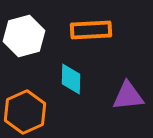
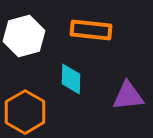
orange rectangle: rotated 9 degrees clockwise
orange hexagon: rotated 6 degrees counterclockwise
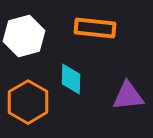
orange rectangle: moved 4 px right, 2 px up
orange hexagon: moved 3 px right, 10 px up
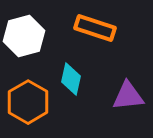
orange rectangle: rotated 12 degrees clockwise
cyan diamond: rotated 12 degrees clockwise
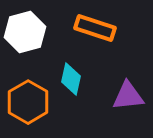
white hexagon: moved 1 px right, 4 px up
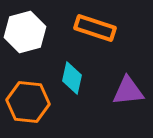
cyan diamond: moved 1 px right, 1 px up
purple triangle: moved 5 px up
orange hexagon: rotated 24 degrees counterclockwise
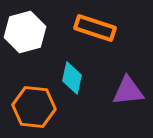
orange hexagon: moved 6 px right, 5 px down
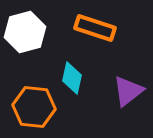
purple triangle: rotated 32 degrees counterclockwise
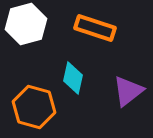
white hexagon: moved 1 px right, 8 px up
cyan diamond: moved 1 px right
orange hexagon: rotated 9 degrees clockwise
